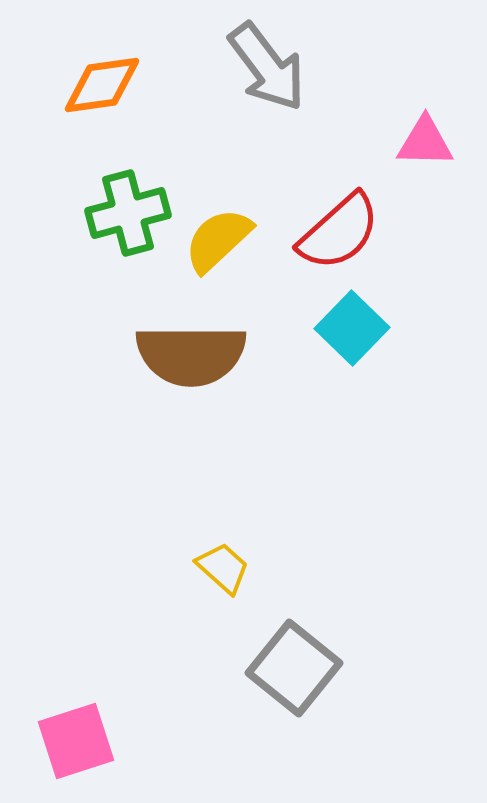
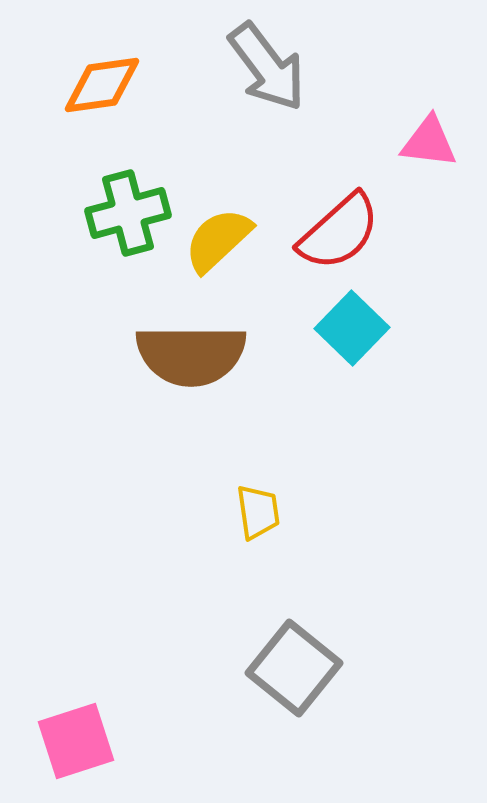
pink triangle: moved 4 px right; rotated 6 degrees clockwise
yellow trapezoid: moved 35 px right, 56 px up; rotated 40 degrees clockwise
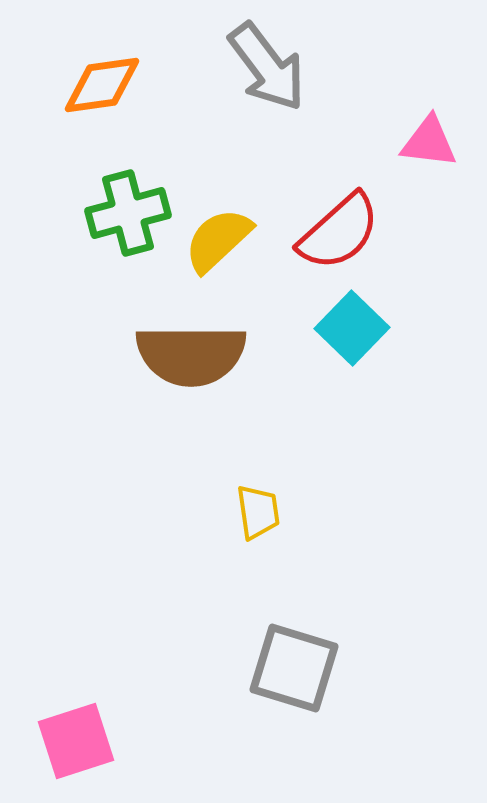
gray square: rotated 22 degrees counterclockwise
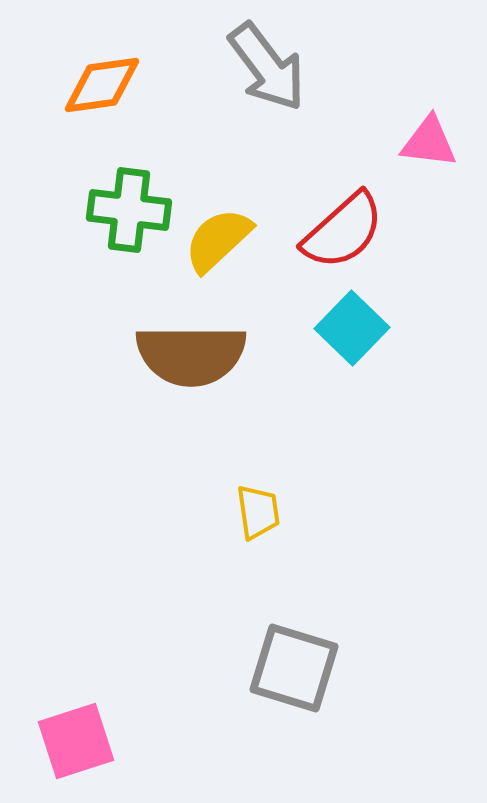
green cross: moved 1 px right, 3 px up; rotated 22 degrees clockwise
red semicircle: moved 4 px right, 1 px up
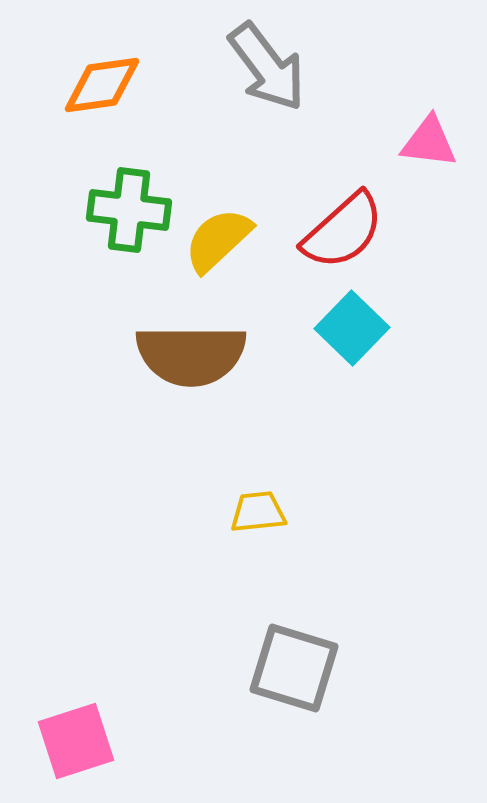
yellow trapezoid: rotated 88 degrees counterclockwise
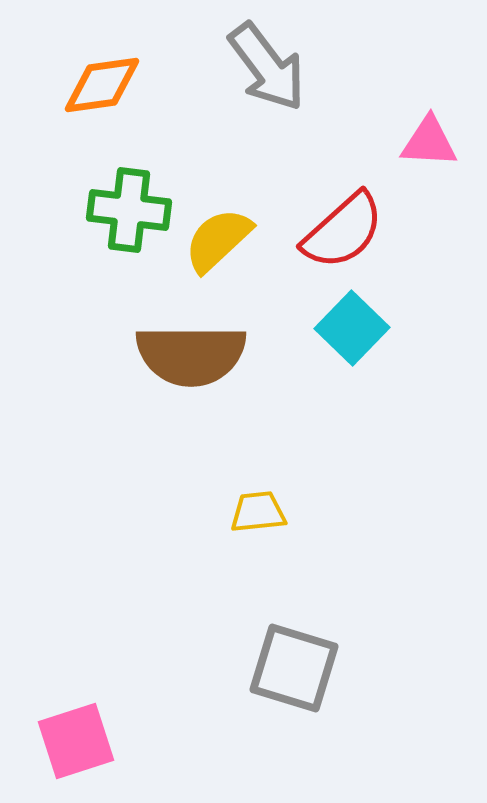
pink triangle: rotated 4 degrees counterclockwise
